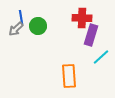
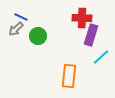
blue line: rotated 56 degrees counterclockwise
green circle: moved 10 px down
orange rectangle: rotated 10 degrees clockwise
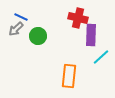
red cross: moved 4 px left; rotated 12 degrees clockwise
purple rectangle: rotated 15 degrees counterclockwise
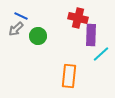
blue line: moved 1 px up
cyan line: moved 3 px up
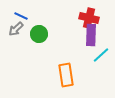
red cross: moved 11 px right
green circle: moved 1 px right, 2 px up
cyan line: moved 1 px down
orange rectangle: moved 3 px left, 1 px up; rotated 15 degrees counterclockwise
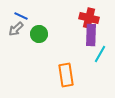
cyan line: moved 1 px left, 1 px up; rotated 18 degrees counterclockwise
